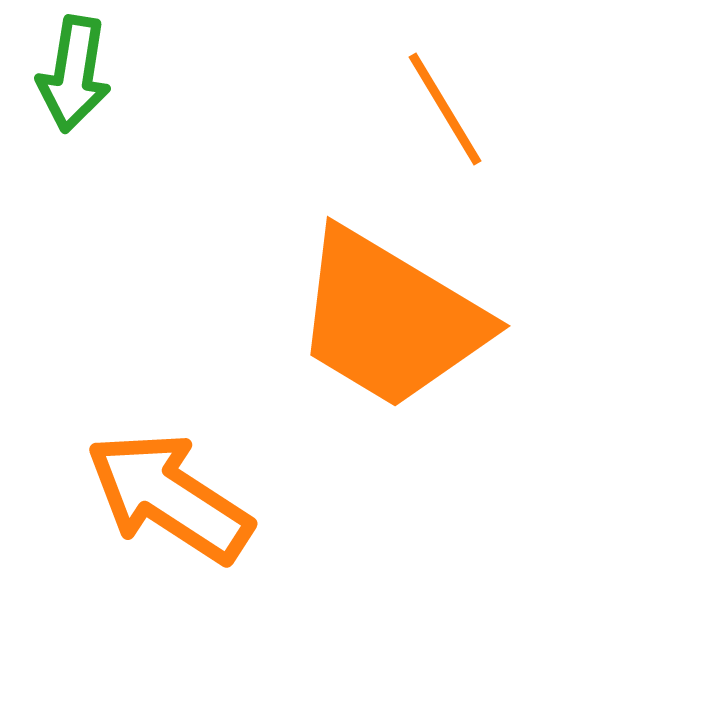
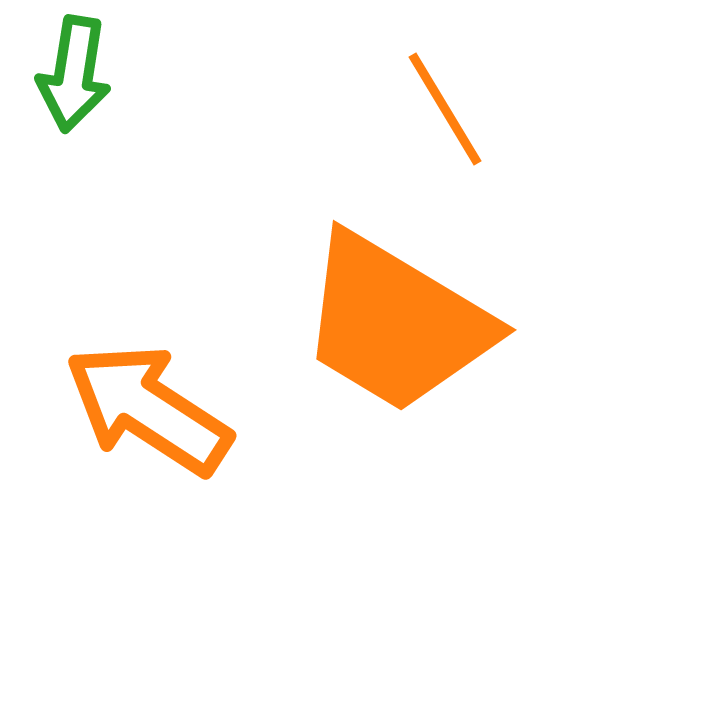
orange trapezoid: moved 6 px right, 4 px down
orange arrow: moved 21 px left, 88 px up
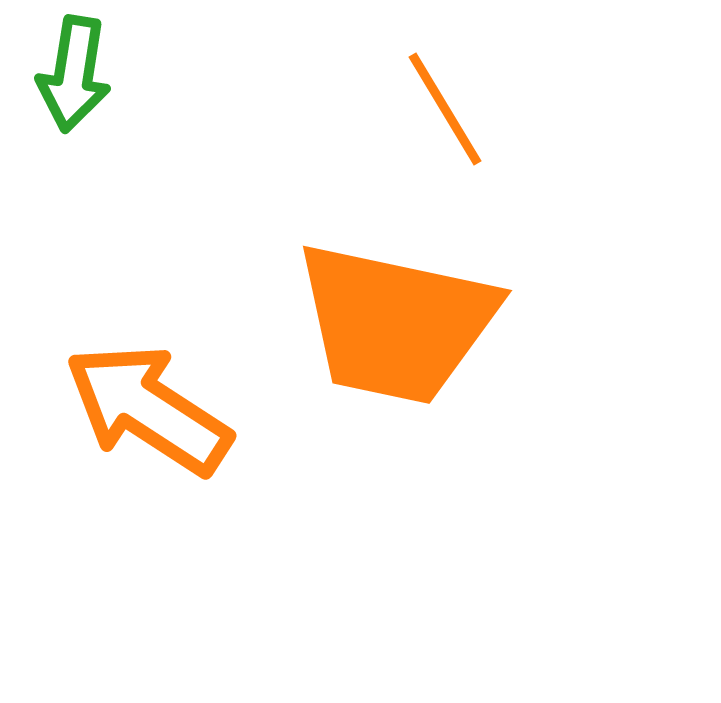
orange trapezoid: rotated 19 degrees counterclockwise
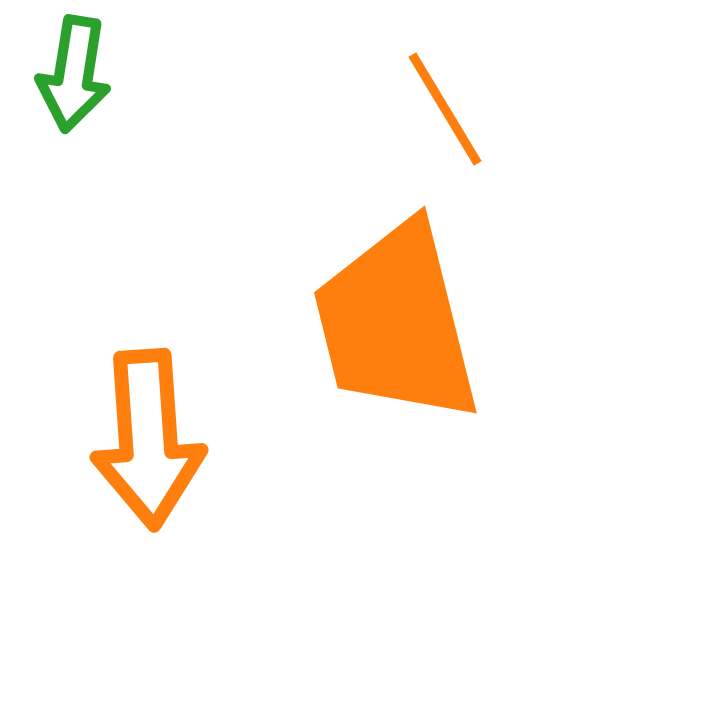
orange trapezoid: rotated 64 degrees clockwise
orange arrow: moved 30 px down; rotated 127 degrees counterclockwise
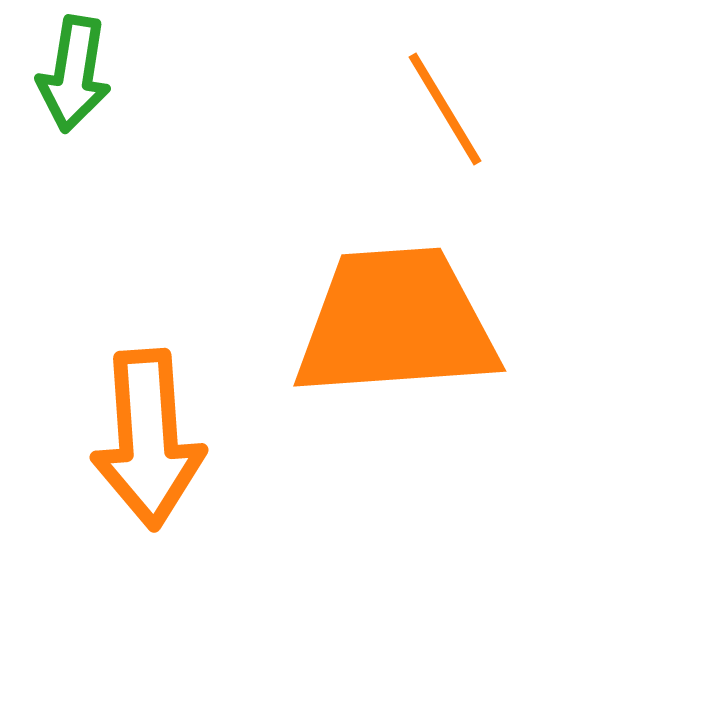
orange trapezoid: rotated 100 degrees clockwise
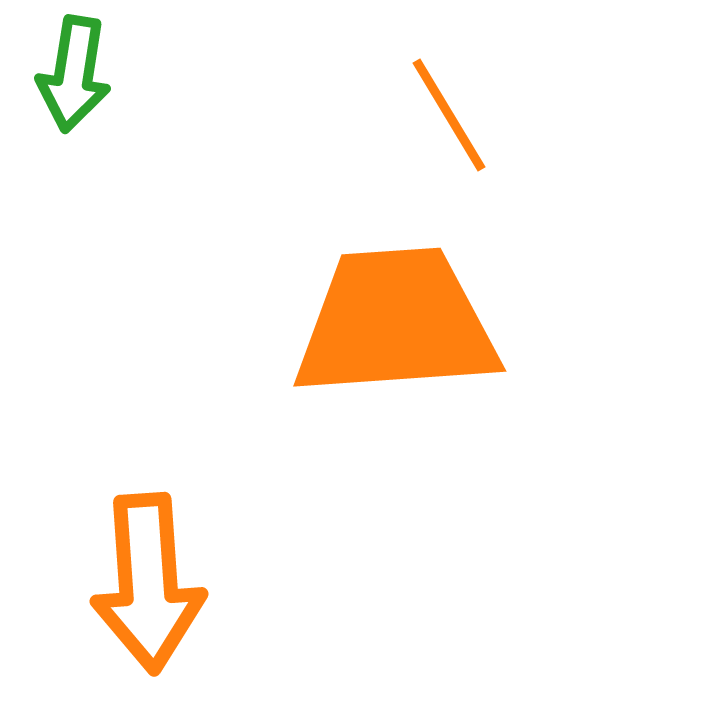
orange line: moved 4 px right, 6 px down
orange arrow: moved 144 px down
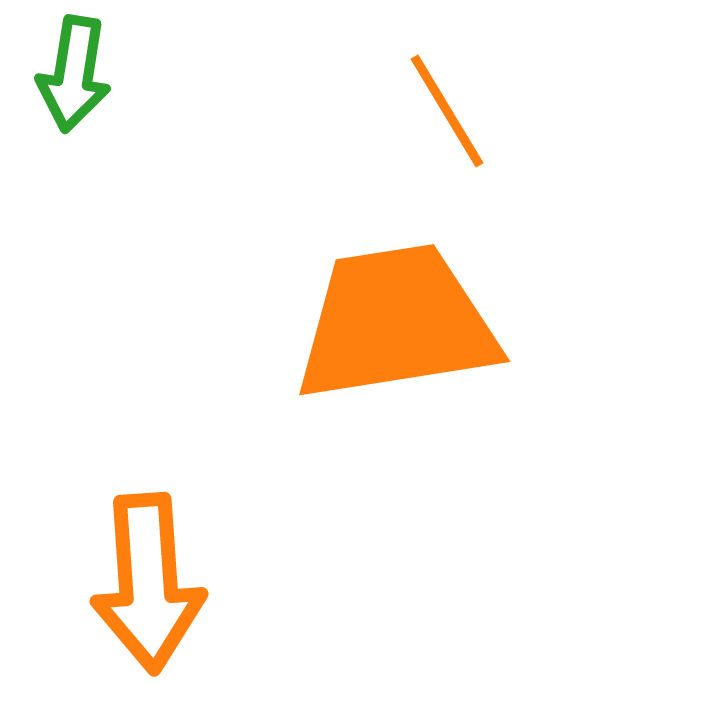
orange line: moved 2 px left, 4 px up
orange trapezoid: rotated 5 degrees counterclockwise
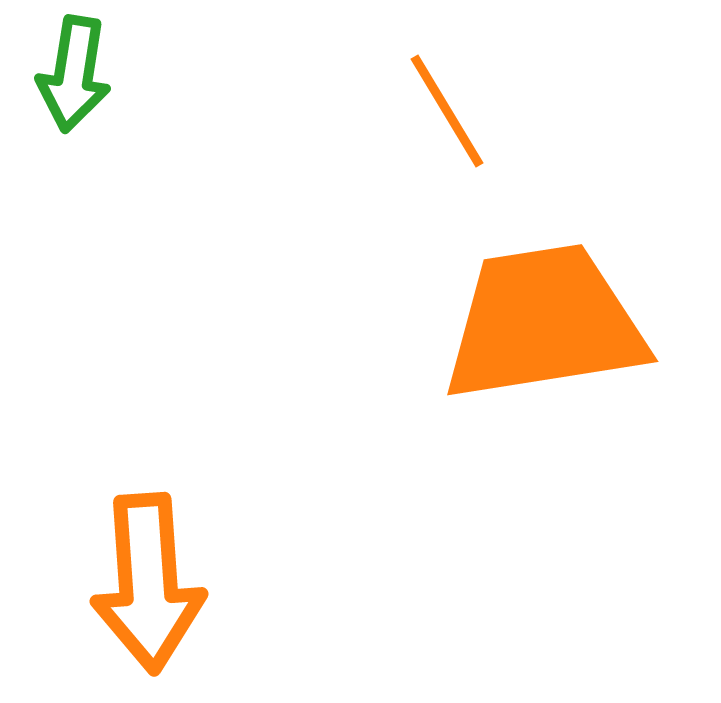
orange trapezoid: moved 148 px right
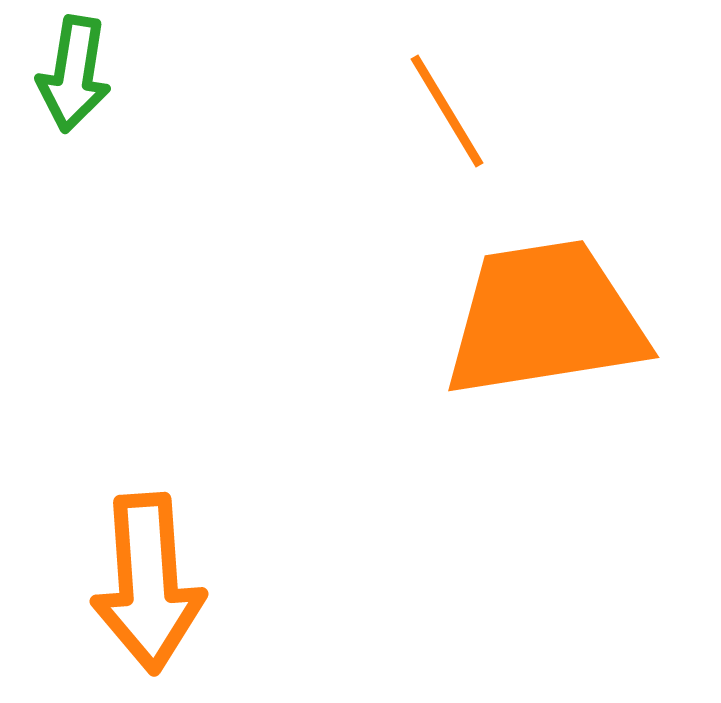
orange trapezoid: moved 1 px right, 4 px up
